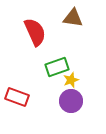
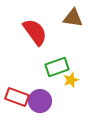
red semicircle: rotated 12 degrees counterclockwise
purple circle: moved 31 px left
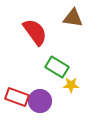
green rectangle: rotated 50 degrees clockwise
yellow star: moved 5 px down; rotated 21 degrees clockwise
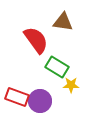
brown triangle: moved 10 px left, 4 px down
red semicircle: moved 1 px right, 8 px down
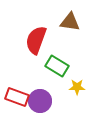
brown triangle: moved 7 px right
red semicircle: rotated 124 degrees counterclockwise
green rectangle: moved 1 px up
yellow star: moved 6 px right, 2 px down
